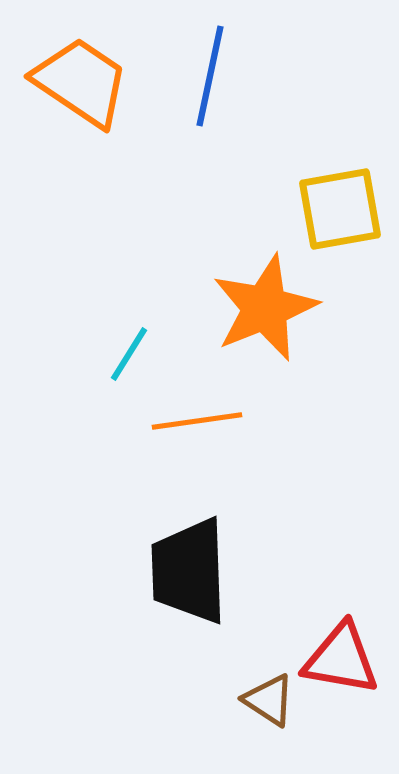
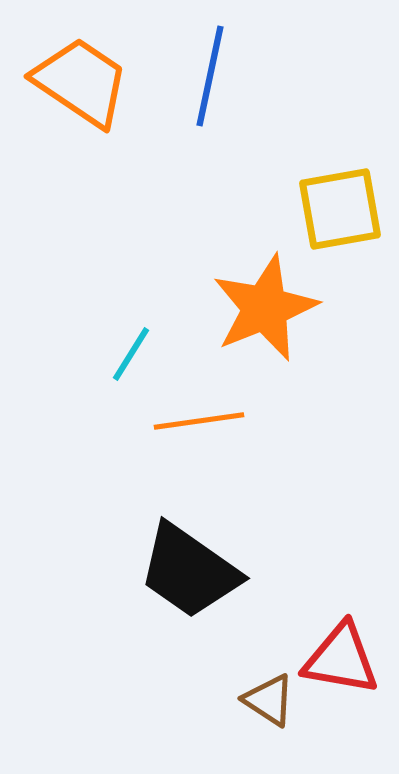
cyan line: moved 2 px right
orange line: moved 2 px right
black trapezoid: rotated 53 degrees counterclockwise
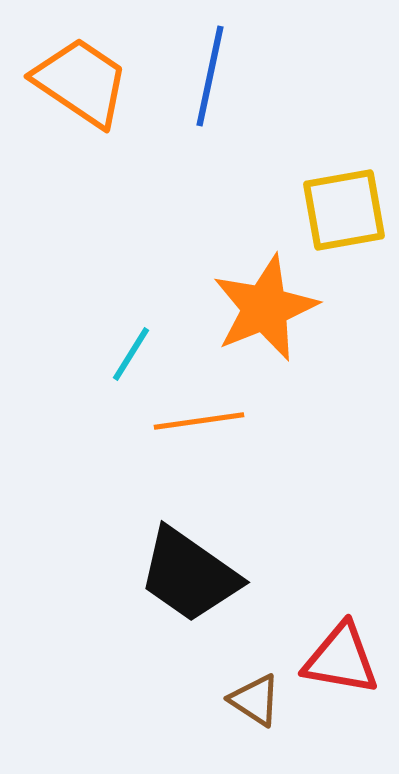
yellow square: moved 4 px right, 1 px down
black trapezoid: moved 4 px down
brown triangle: moved 14 px left
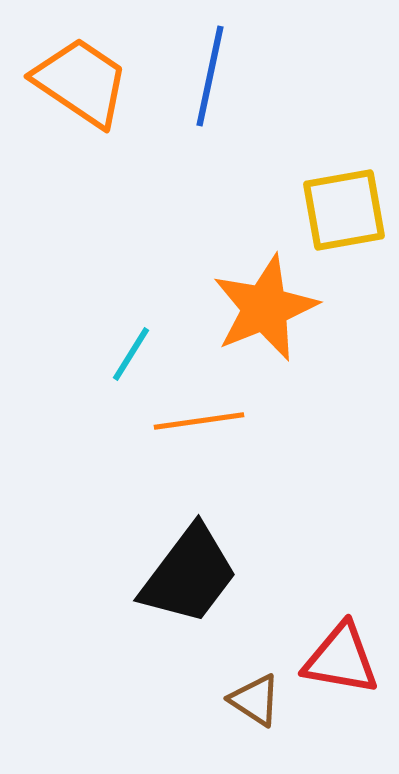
black trapezoid: rotated 88 degrees counterclockwise
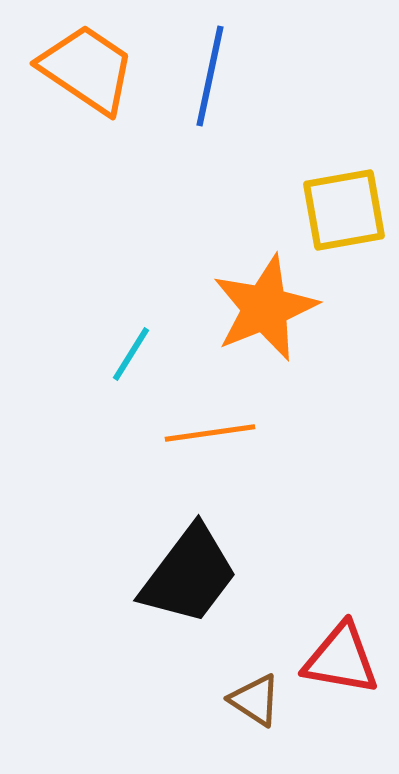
orange trapezoid: moved 6 px right, 13 px up
orange line: moved 11 px right, 12 px down
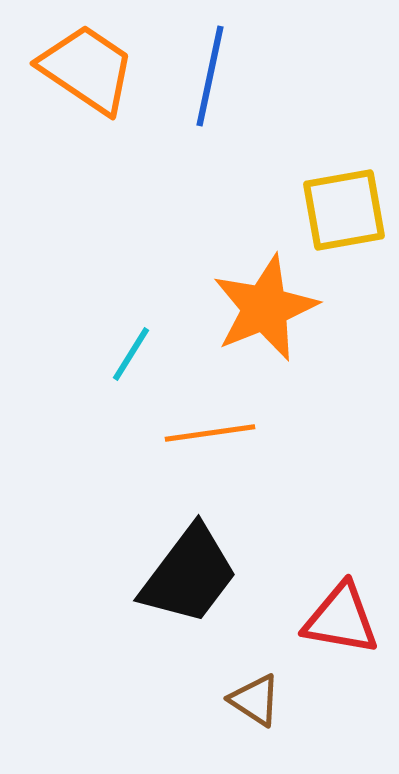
red triangle: moved 40 px up
